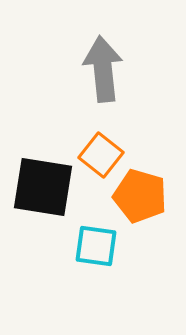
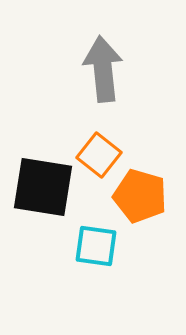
orange square: moved 2 px left
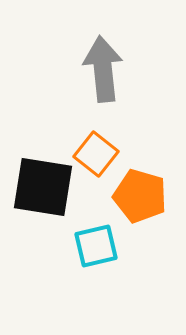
orange square: moved 3 px left, 1 px up
cyan square: rotated 21 degrees counterclockwise
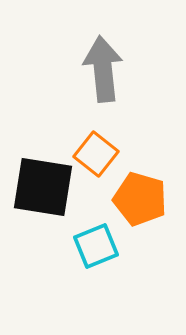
orange pentagon: moved 3 px down
cyan square: rotated 9 degrees counterclockwise
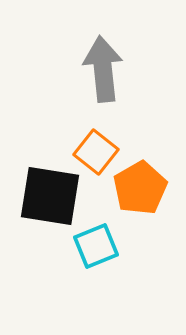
orange square: moved 2 px up
black square: moved 7 px right, 9 px down
orange pentagon: moved 11 px up; rotated 26 degrees clockwise
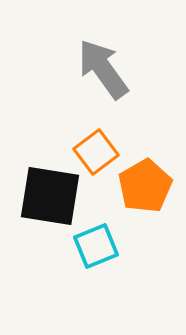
gray arrow: rotated 30 degrees counterclockwise
orange square: rotated 15 degrees clockwise
orange pentagon: moved 5 px right, 2 px up
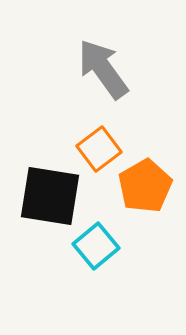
orange square: moved 3 px right, 3 px up
cyan square: rotated 18 degrees counterclockwise
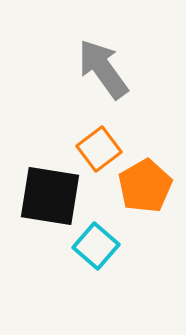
cyan square: rotated 9 degrees counterclockwise
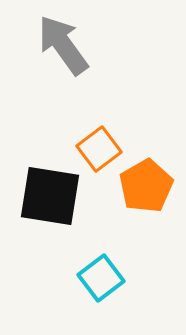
gray arrow: moved 40 px left, 24 px up
orange pentagon: moved 1 px right
cyan square: moved 5 px right, 32 px down; rotated 12 degrees clockwise
